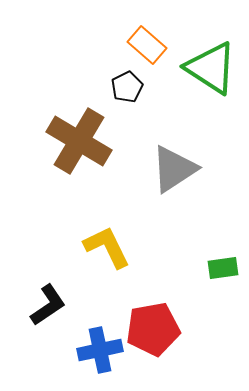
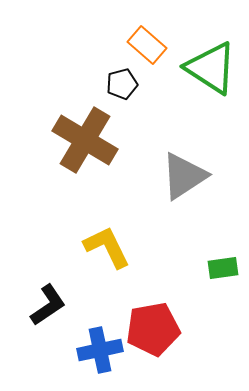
black pentagon: moved 5 px left, 3 px up; rotated 12 degrees clockwise
brown cross: moved 6 px right, 1 px up
gray triangle: moved 10 px right, 7 px down
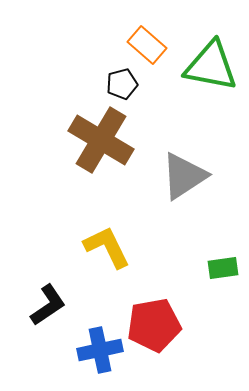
green triangle: moved 2 px up; rotated 22 degrees counterclockwise
brown cross: moved 16 px right
red pentagon: moved 1 px right, 4 px up
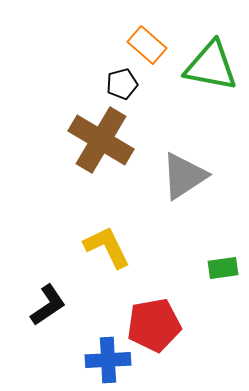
blue cross: moved 8 px right, 10 px down; rotated 9 degrees clockwise
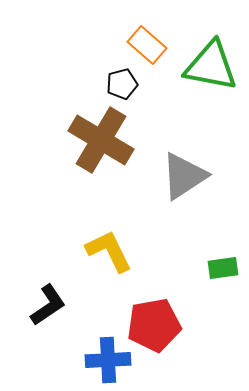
yellow L-shape: moved 2 px right, 4 px down
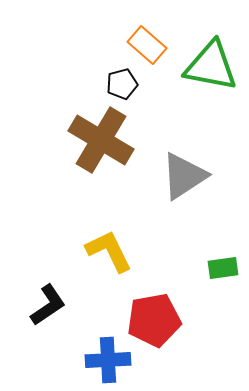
red pentagon: moved 5 px up
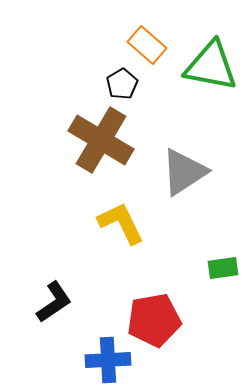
black pentagon: rotated 16 degrees counterclockwise
gray triangle: moved 4 px up
yellow L-shape: moved 12 px right, 28 px up
black L-shape: moved 6 px right, 3 px up
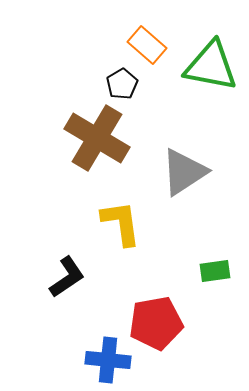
brown cross: moved 4 px left, 2 px up
yellow L-shape: rotated 18 degrees clockwise
green rectangle: moved 8 px left, 3 px down
black L-shape: moved 13 px right, 25 px up
red pentagon: moved 2 px right, 3 px down
blue cross: rotated 9 degrees clockwise
